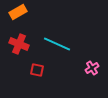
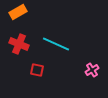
cyan line: moved 1 px left
pink cross: moved 2 px down
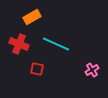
orange rectangle: moved 14 px right, 5 px down
red square: moved 1 px up
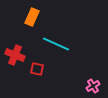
orange rectangle: rotated 36 degrees counterclockwise
red cross: moved 4 px left, 11 px down
pink cross: moved 1 px right, 16 px down
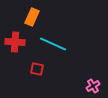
cyan line: moved 3 px left
red cross: moved 13 px up; rotated 18 degrees counterclockwise
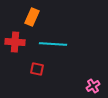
cyan line: rotated 20 degrees counterclockwise
